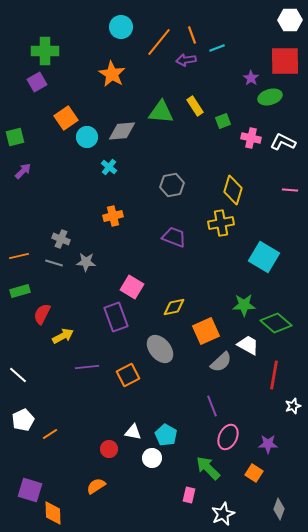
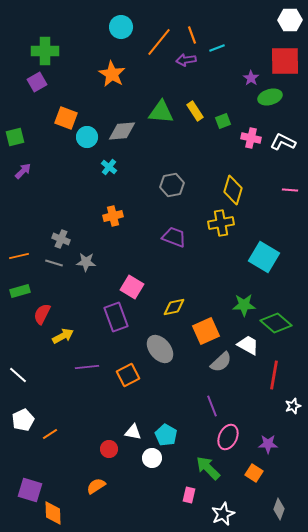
yellow rectangle at (195, 106): moved 5 px down
orange square at (66, 118): rotated 35 degrees counterclockwise
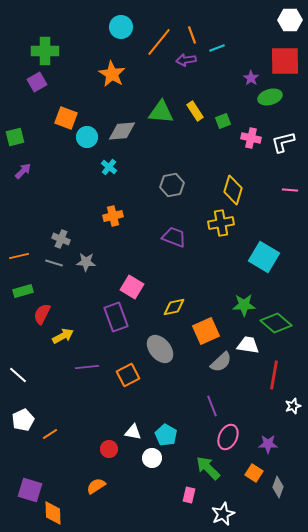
white L-shape at (283, 142): rotated 40 degrees counterclockwise
green rectangle at (20, 291): moved 3 px right
white trapezoid at (248, 345): rotated 20 degrees counterclockwise
gray diamond at (279, 509): moved 1 px left, 22 px up
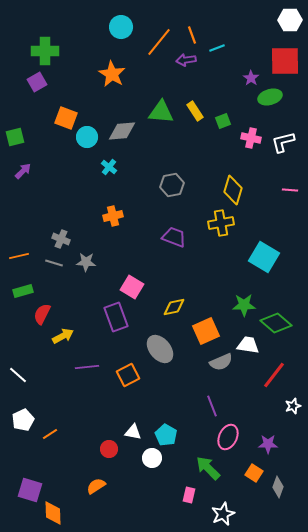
gray semicircle at (221, 362): rotated 20 degrees clockwise
red line at (274, 375): rotated 28 degrees clockwise
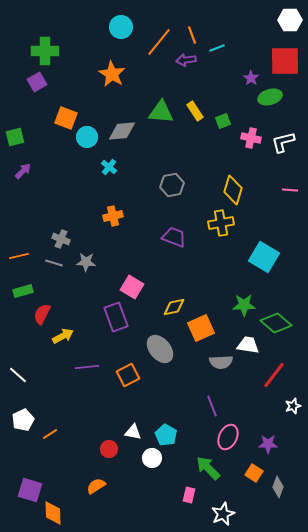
orange square at (206, 331): moved 5 px left, 3 px up
gray semicircle at (221, 362): rotated 20 degrees clockwise
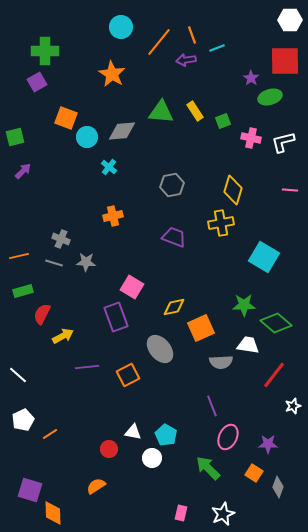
pink rectangle at (189, 495): moved 8 px left, 18 px down
